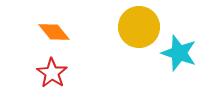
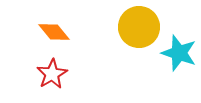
red star: moved 1 px down; rotated 8 degrees clockwise
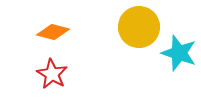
orange diamond: moved 1 px left; rotated 36 degrees counterclockwise
red star: rotated 12 degrees counterclockwise
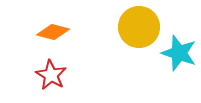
red star: moved 1 px left, 1 px down
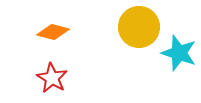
red star: moved 1 px right, 3 px down
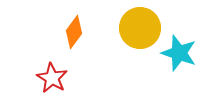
yellow circle: moved 1 px right, 1 px down
orange diamond: moved 21 px right; rotated 68 degrees counterclockwise
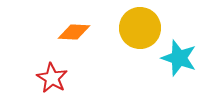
orange diamond: rotated 56 degrees clockwise
cyan star: moved 5 px down
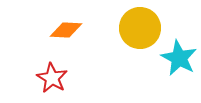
orange diamond: moved 8 px left, 2 px up
cyan star: rotated 9 degrees clockwise
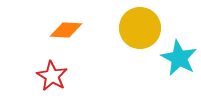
red star: moved 2 px up
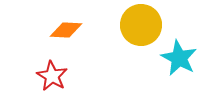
yellow circle: moved 1 px right, 3 px up
